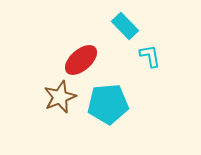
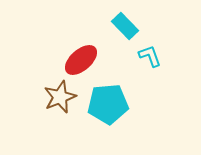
cyan L-shape: rotated 10 degrees counterclockwise
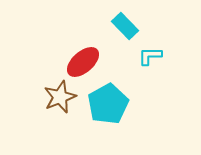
cyan L-shape: rotated 70 degrees counterclockwise
red ellipse: moved 2 px right, 2 px down
cyan pentagon: rotated 24 degrees counterclockwise
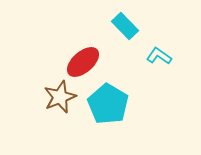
cyan L-shape: moved 9 px right; rotated 35 degrees clockwise
cyan pentagon: rotated 12 degrees counterclockwise
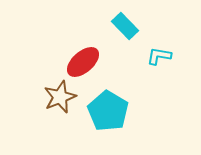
cyan L-shape: rotated 25 degrees counterclockwise
cyan pentagon: moved 7 px down
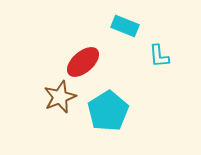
cyan rectangle: rotated 24 degrees counterclockwise
cyan L-shape: rotated 105 degrees counterclockwise
cyan pentagon: rotated 9 degrees clockwise
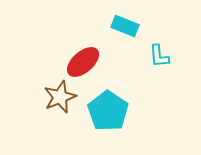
cyan pentagon: rotated 6 degrees counterclockwise
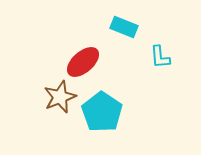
cyan rectangle: moved 1 px left, 1 px down
cyan L-shape: moved 1 px right, 1 px down
cyan pentagon: moved 6 px left, 1 px down
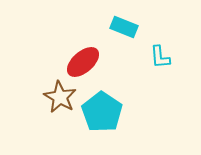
brown star: rotated 20 degrees counterclockwise
